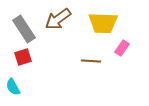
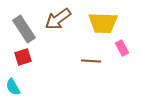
pink rectangle: rotated 63 degrees counterclockwise
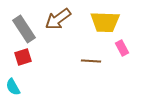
yellow trapezoid: moved 2 px right, 1 px up
